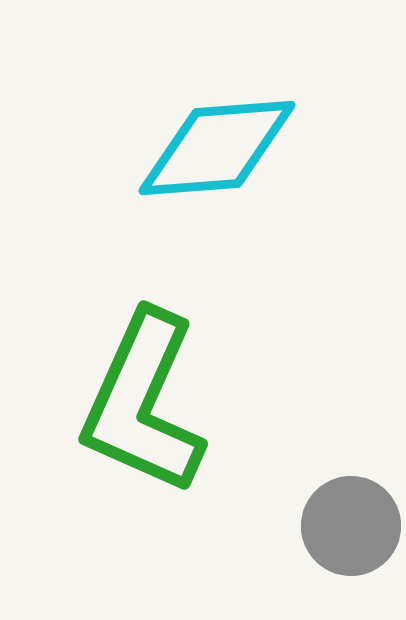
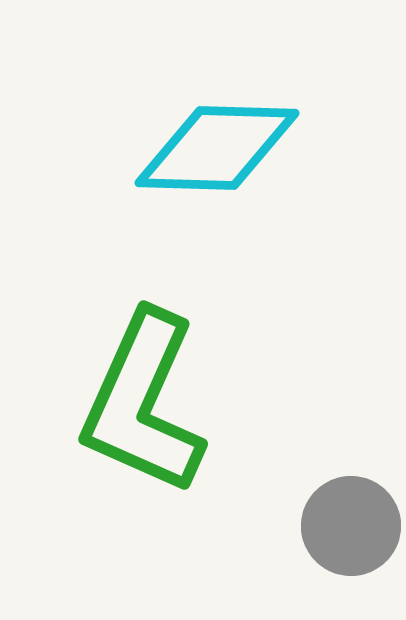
cyan diamond: rotated 6 degrees clockwise
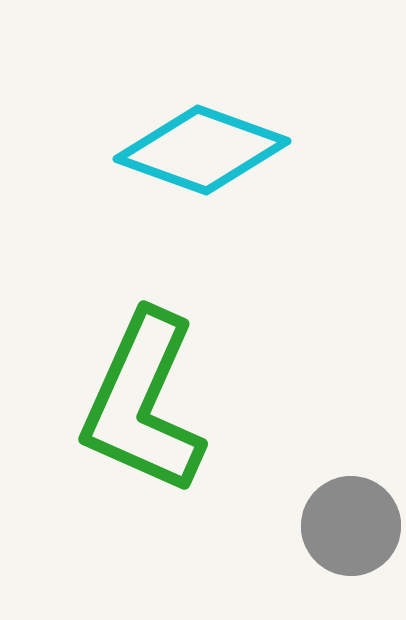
cyan diamond: moved 15 px left, 2 px down; rotated 18 degrees clockwise
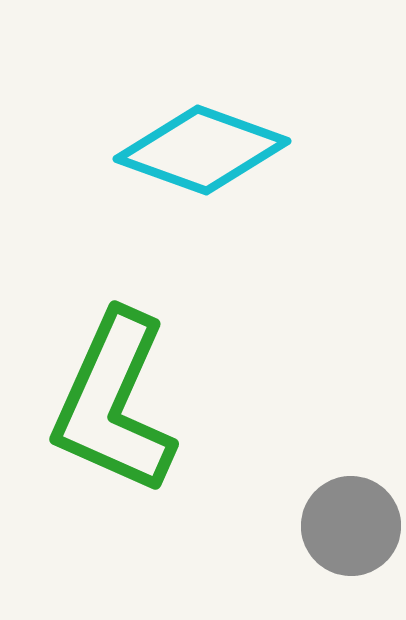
green L-shape: moved 29 px left
